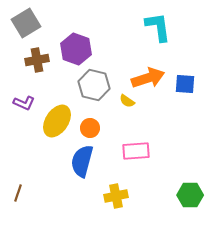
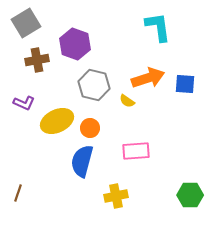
purple hexagon: moved 1 px left, 5 px up
yellow ellipse: rotated 32 degrees clockwise
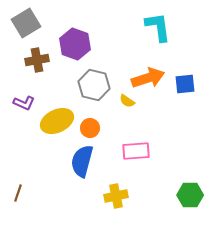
blue square: rotated 10 degrees counterclockwise
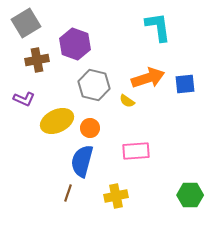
purple L-shape: moved 4 px up
brown line: moved 50 px right
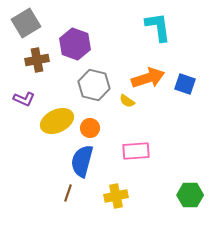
blue square: rotated 25 degrees clockwise
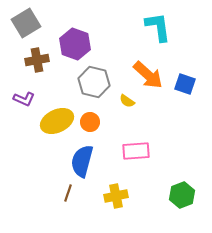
orange arrow: moved 3 px up; rotated 60 degrees clockwise
gray hexagon: moved 3 px up
orange circle: moved 6 px up
green hexagon: moved 8 px left; rotated 20 degrees counterclockwise
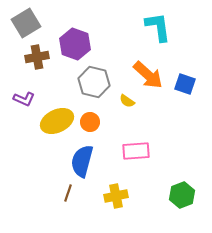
brown cross: moved 3 px up
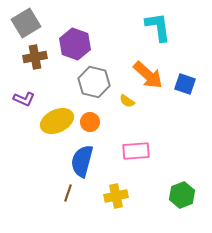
brown cross: moved 2 px left
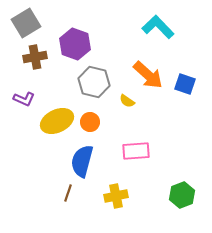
cyan L-shape: rotated 36 degrees counterclockwise
